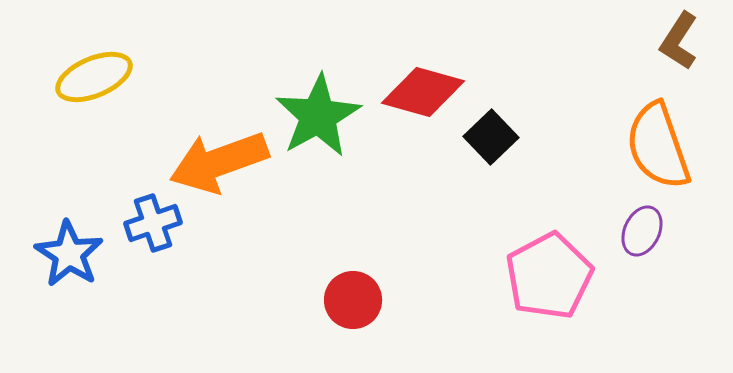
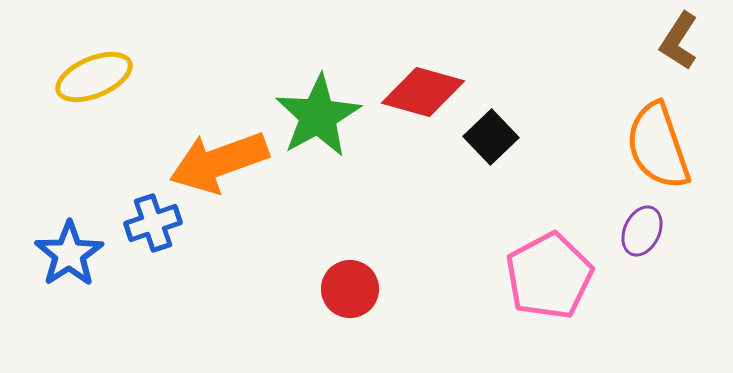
blue star: rotated 6 degrees clockwise
red circle: moved 3 px left, 11 px up
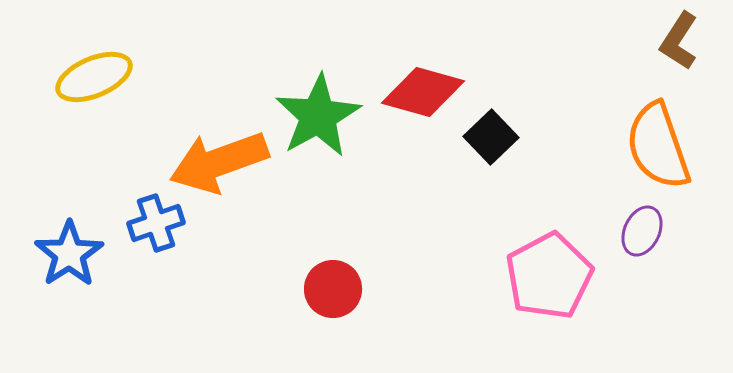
blue cross: moved 3 px right
red circle: moved 17 px left
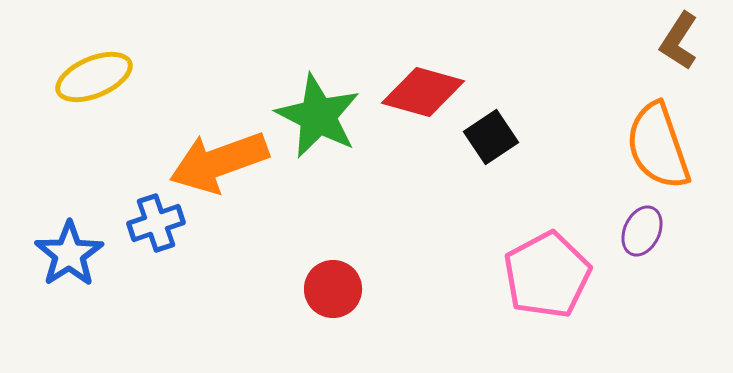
green star: rotated 16 degrees counterclockwise
black square: rotated 10 degrees clockwise
pink pentagon: moved 2 px left, 1 px up
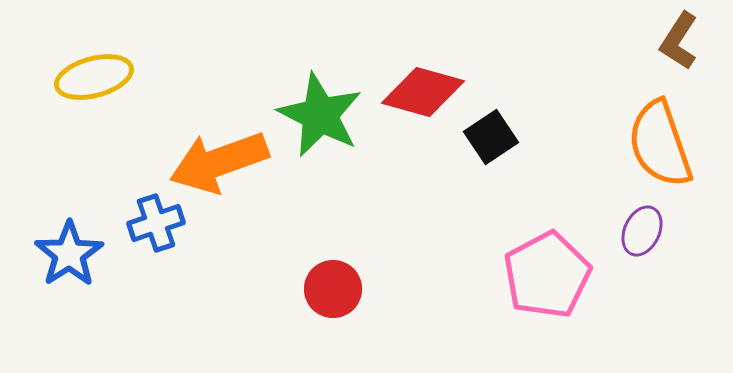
yellow ellipse: rotated 8 degrees clockwise
green star: moved 2 px right, 1 px up
orange semicircle: moved 2 px right, 2 px up
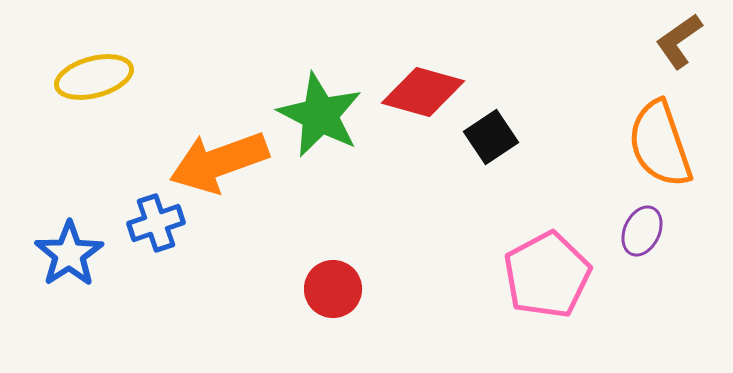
brown L-shape: rotated 22 degrees clockwise
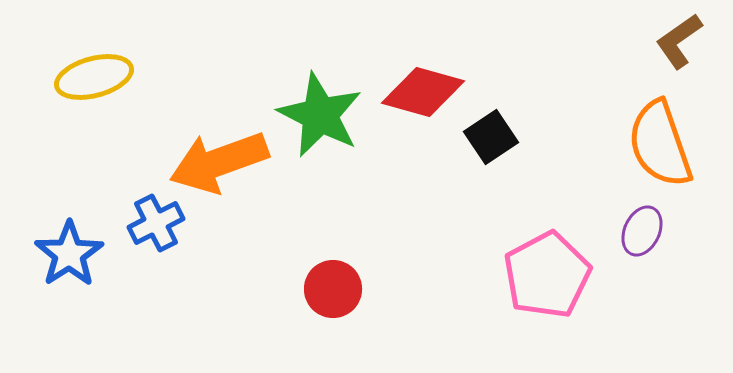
blue cross: rotated 8 degrees counterclockwise
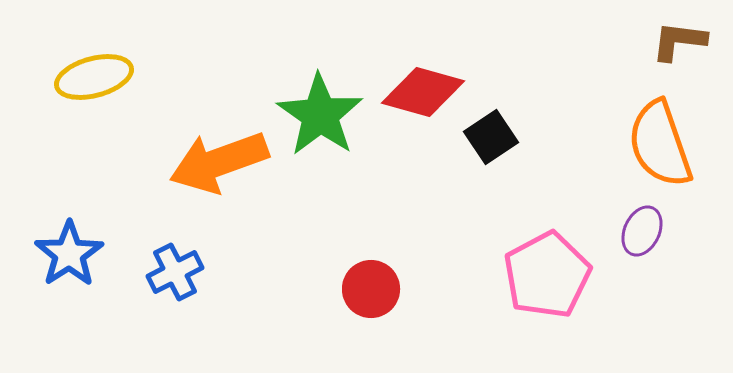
brown L-shape: rotated 42 degrees clockwise
green star: rotated 8 degrees clockwise
blue cross: moved 19 px right, 49 px down
red circle: moved 38 px right
